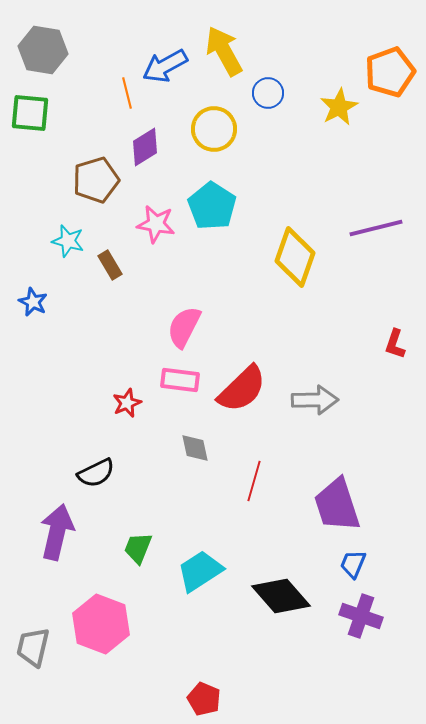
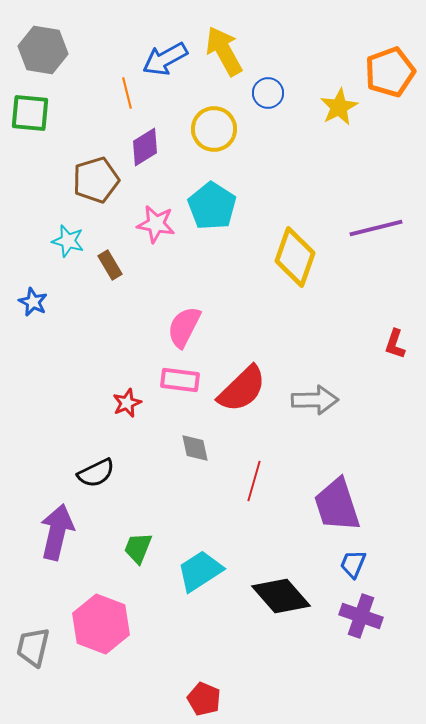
blue arrow: moved 7 px up
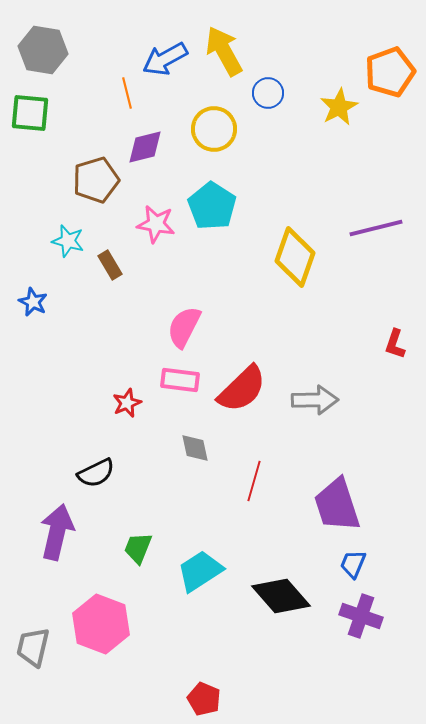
purple diamond: rotated 18 degrees clockwise
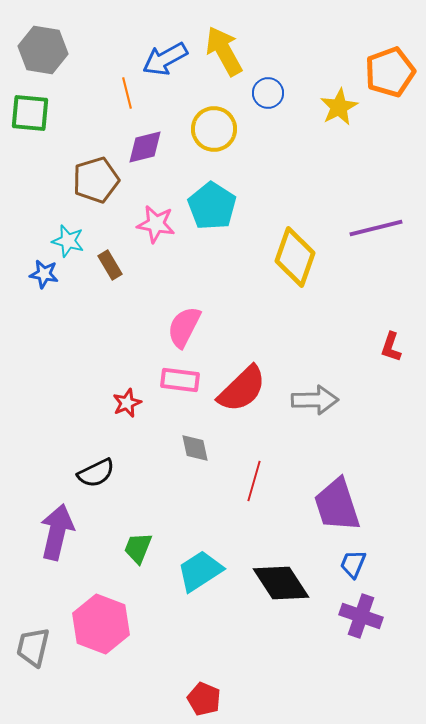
blue star: moved 11 px right, 28 px up; rotated 16 degrees counterclockwise
red L-shape: moved 4 px left, 3 px down
black diamond: moved 13 px up; rotated 8 degrees clockwise
